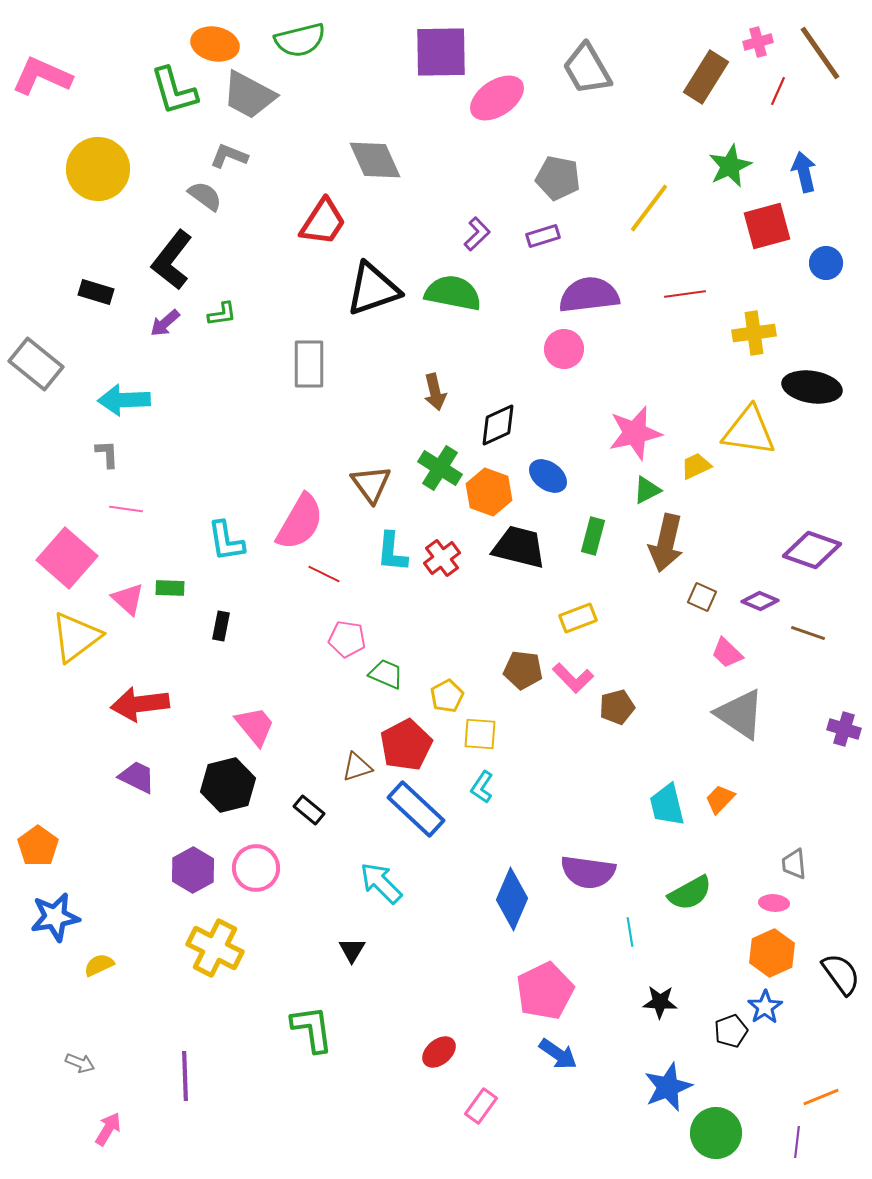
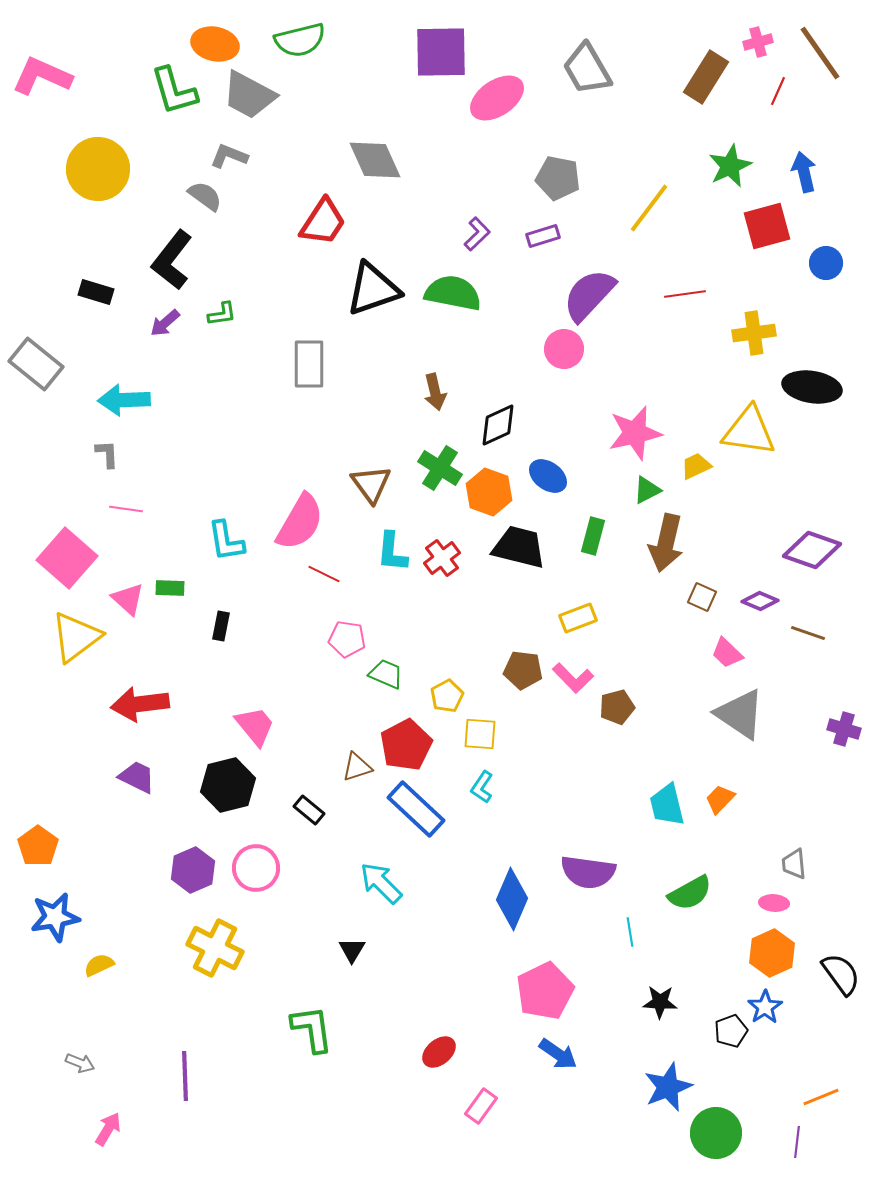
purple semicircle at (589, 295): rotated 40 degrees counterclockwise
purple hexagon at (193, 870): rotated 6 degrees clockwise
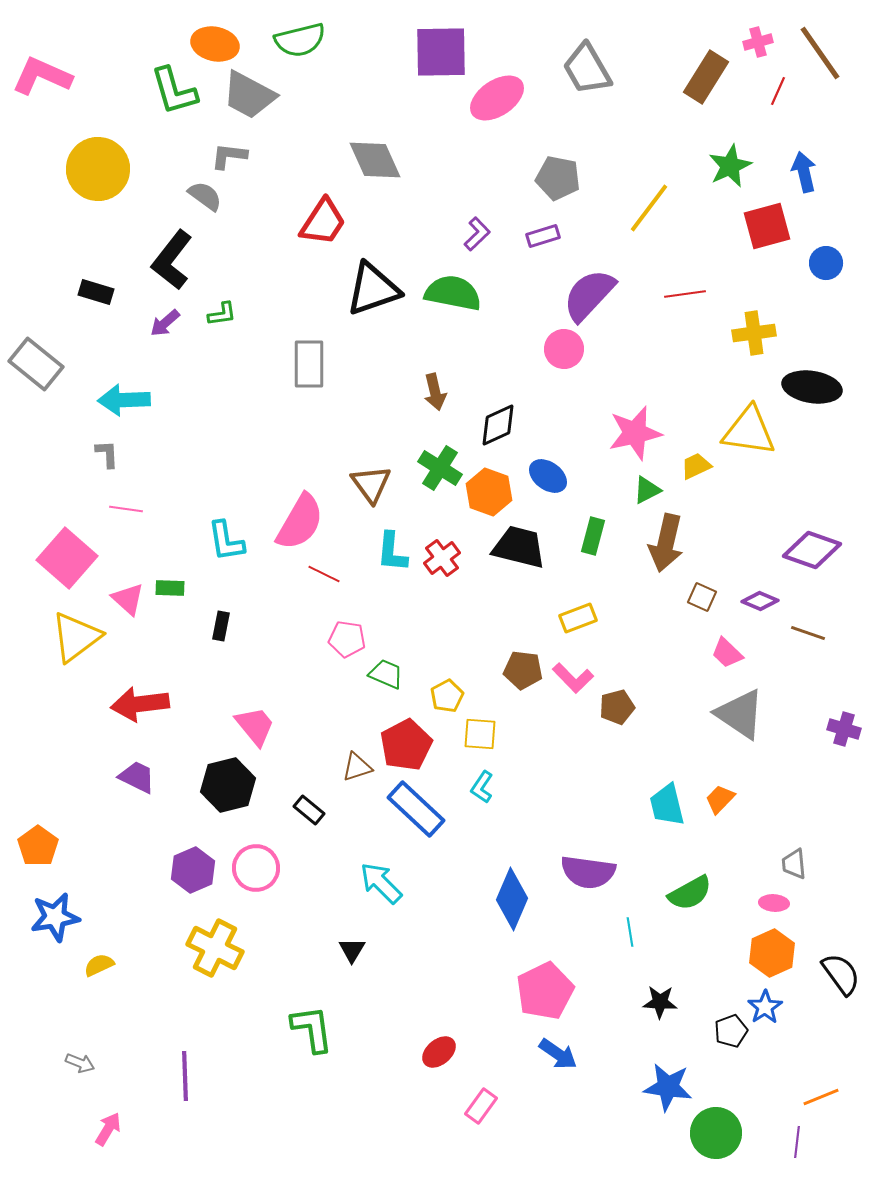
gray L-shape at (229, 156): rotated 15 degrees counterclockwise
blue star at (668, 1087): rotated 30 degrees clockwise
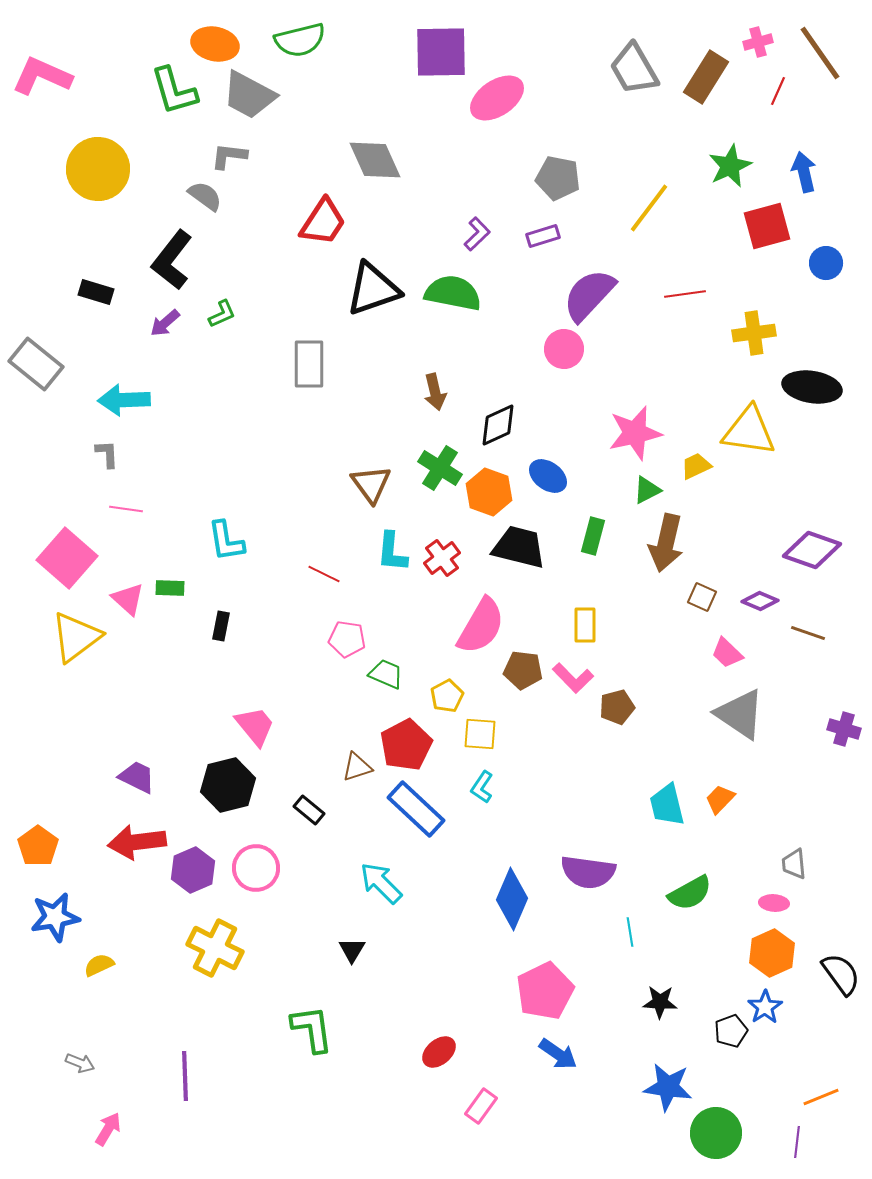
gray trapezoid at (587, 69): moved 47 px right
green L-shape at (222, 314): rotated 16 degrees counterclockwise
pink semicircle at (300, 522): moved 181 px right, 104 px down
yellow rectangle at (578, 618): moved 7 px right, 7 px down; rotated 69 degrees counterclockwise
red arrow at (140, 704): moved 3 px left, 138 px down
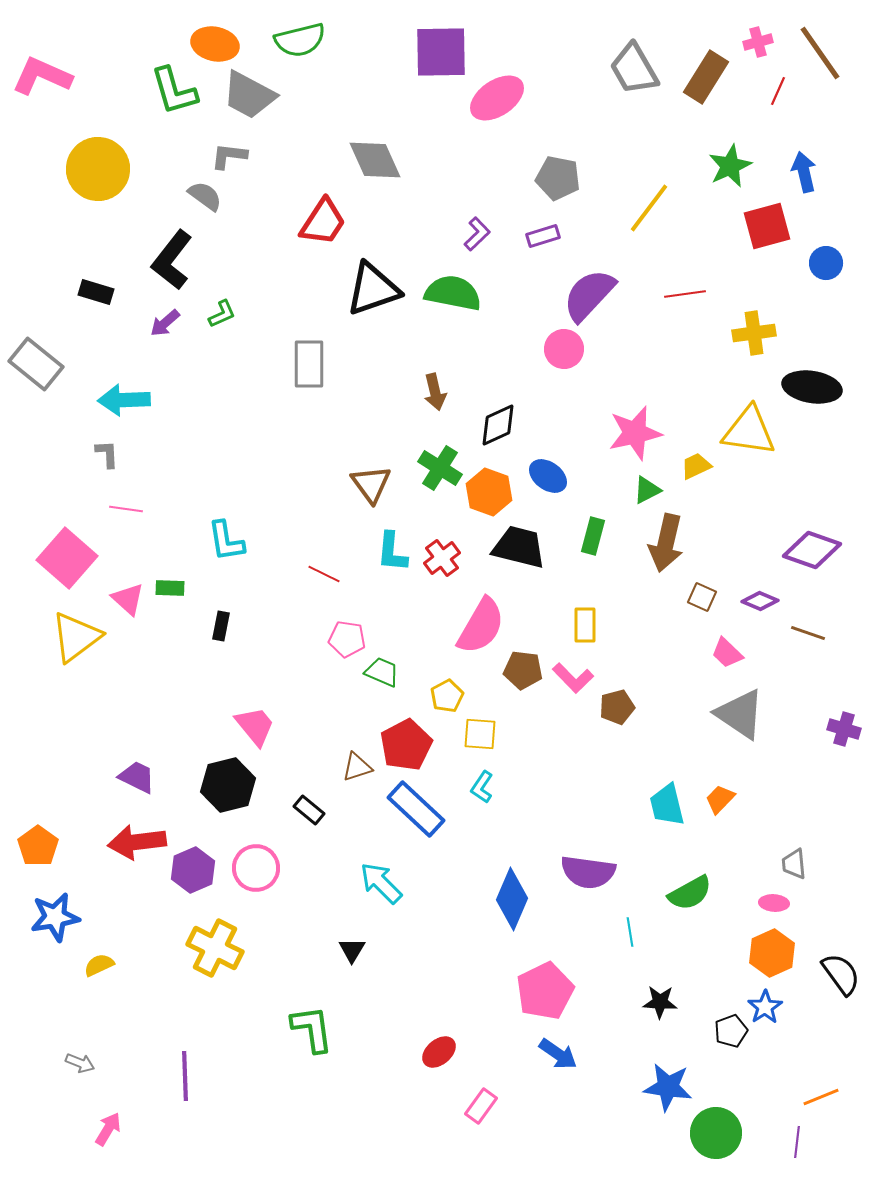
green trapezoid at (386, 674): moved 4 px left, 2 px up
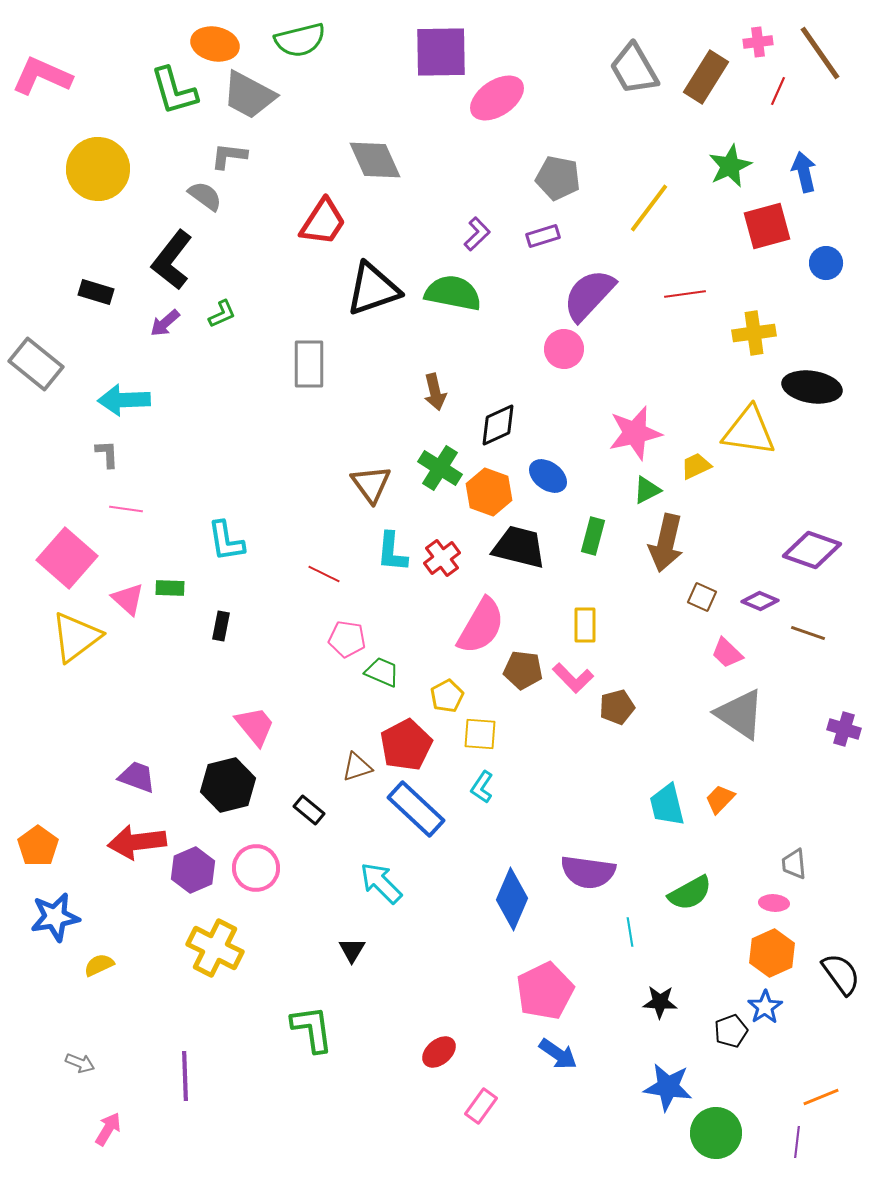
pink cross at (758, 42): rotated 8 degrees clockwise
purple trapezoid at (137, 777): rotated 6 degrees counterclockwise
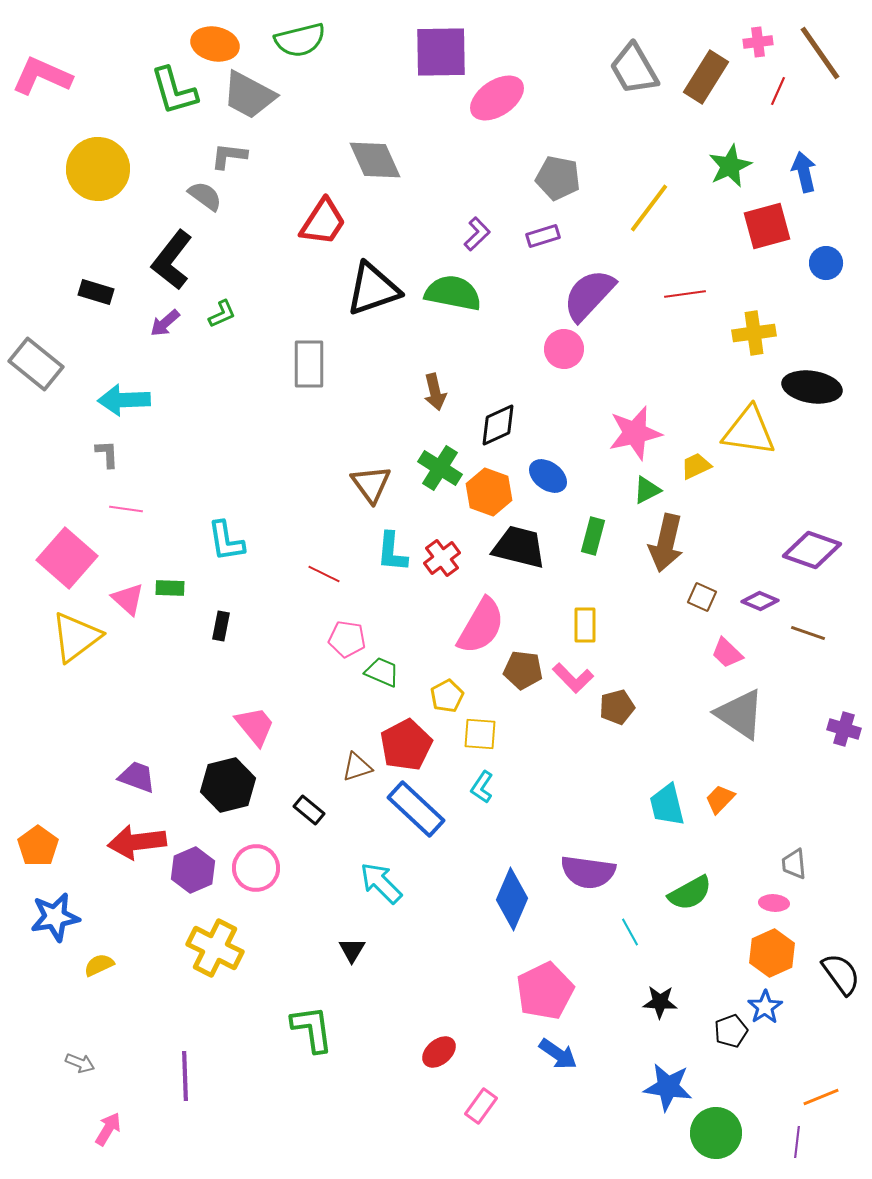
cyan line at (630, 932): rotated 20 degrees counterclockwise
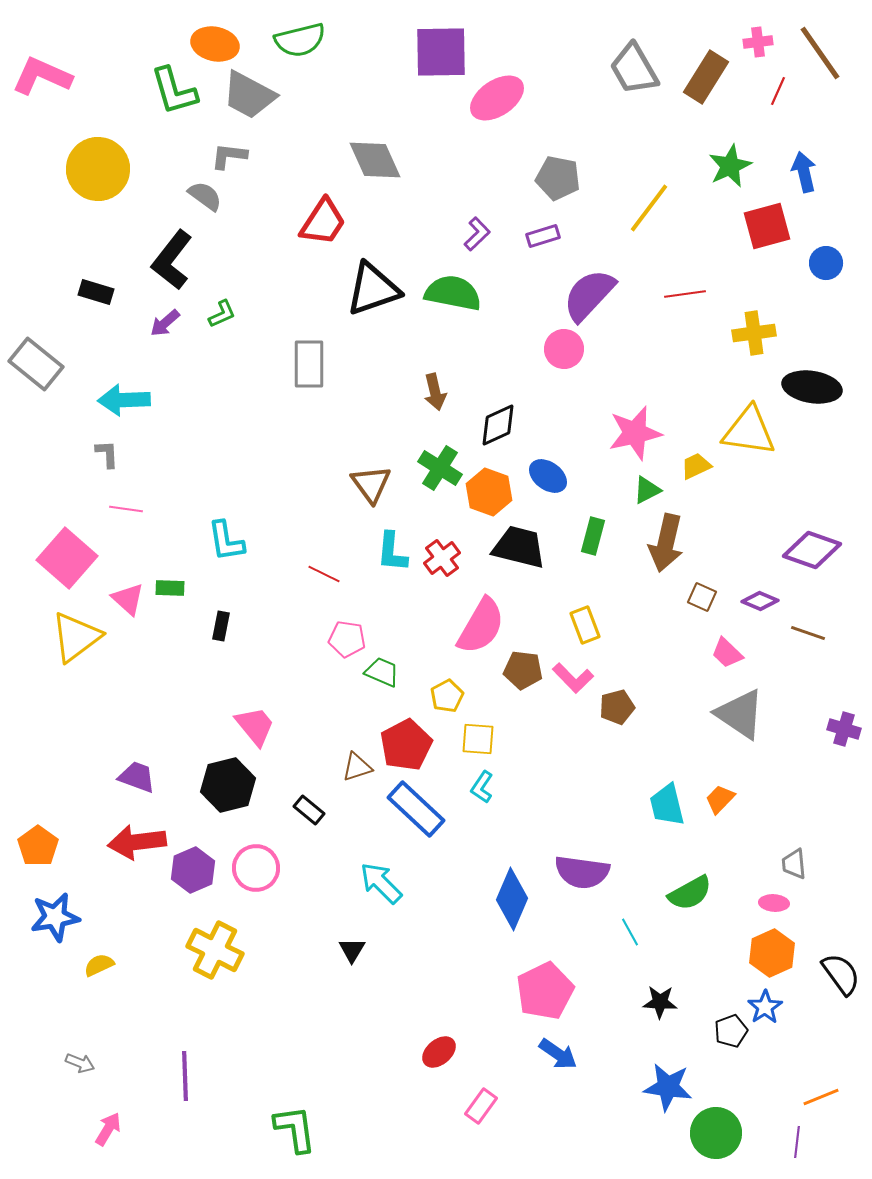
yellow rectangle at (585, 625): rotated 21 degrees counterclockwise
yellow square at (480, 734): moved 2 px left, 5 px down
purple semicircle at (588, 872): moved 6 px left
yellow cross at (215, 948): moved 2 px down
green L-shape at (312, 1029): moved 17 px left, 100 px down
